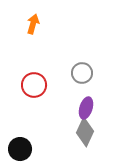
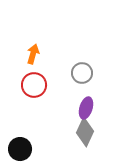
orange arrow: moved 30 px down
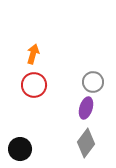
gray circle: moved 11 px right, 9 px down
gray diamond: moved 1 px right, 11 px down; rotated 12 degrees clockwise
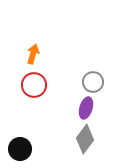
gray diamond: moved 1 px left, 4 px up
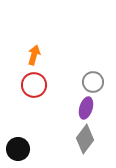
orange arrow: moved 1 px right, 1 px down
black circle: moved 2 px left
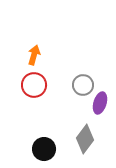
gray circle: moved 10 px left, 3 px down
purple ellipse: moved 14 px right, 5 px up
black circle: moved 26 px right
